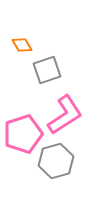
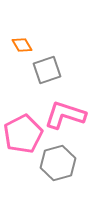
pink L-shape: rotated 129 degrees counterclockwise
pink pentagon: rotated 9 degrees counterclockwise
gray hexagon: moved 2 px right, 2 px down
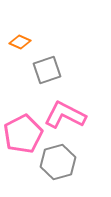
orange diamond: moved 2 px left, 3 px up; rotated 35 degrees counterclockwise
pink L-shape: rotated 9 degrees clockwise
gray hexagon: moved 1 px up
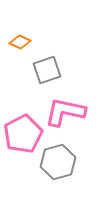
pink L-shape: moved 3 px up; rotated 15 degrees counterclockwise
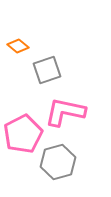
orange diamond: moved 2 px left, 4 px down; rotated 15 degrees clockwise
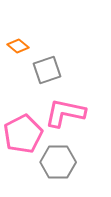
pink L-shape: moved 1 px down
gray hexagon: rotated 16 degrees clockwise
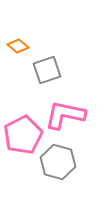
pink L-shape: moved 2 px down
pink pentagon: moved 1 px down
gray hexagon: rotated 16 degrees clockwise
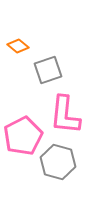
gray square: moved 1 px right
pink L-shape: rotated 96 degrees counterclockwise
pink pentagon: moved 1 px down
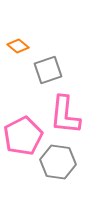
gray hexagon: rotated 8 degrees counterclockwise
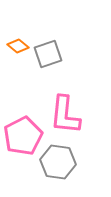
gray square: moved 16 px up
